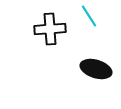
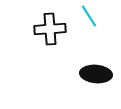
black ellipse: moved 5 px down; rotated 12 degrees counterclockwise
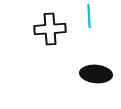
cyan line: rotated 30 degrees clockwise
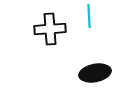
black ellipse: moved 1 px left, 1 px up; rotated 16 degrees counterclockwise
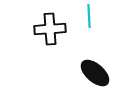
black ellipse: rotated 52 degrees clockwise
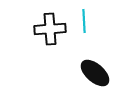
cyan line: moved 5 px left, 5 px down
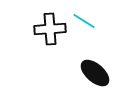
cyan line: rotated 55 degrees counterclockwise
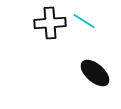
black cross: moved 6 px up
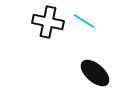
black cross: moved 2 px left, 1 px up; rotated 16 degrees clockwise
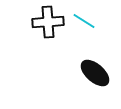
black cross: rotated 16 degrees counterclockwise
